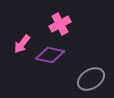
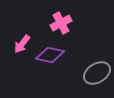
pink cross: moved 1 px right, 1 px up
gray ellipse: moved 6 px right, 6 px up
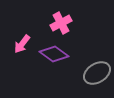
purple diamond: moved 4 px right, 1 px up; rotated 24 degrees clockwise
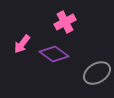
pink cross: moved 4 px right, 1 px up
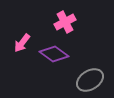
pink arrow: moved 1 px up
gray ellipse: moved 7 px left, 7 px down
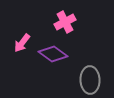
purple diamond: moved 1 px left
gray ellipse: rotated 60 degrees counterclockwise
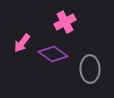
gray ellipse: moved 11 px up
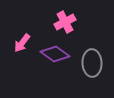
purple diamond: moved 2 px right
gray ellipse: moved 2 px right, 6 px up
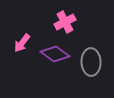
gray ellipse: moved 1 px left, 1 px up
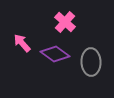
pink cross: rotated 20 degrees counterclockwise
pink arrow: rotated 102 degrees clockwise
